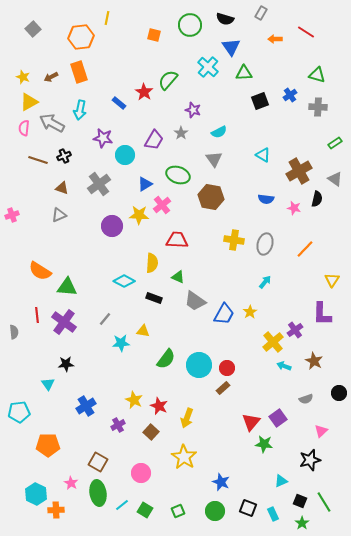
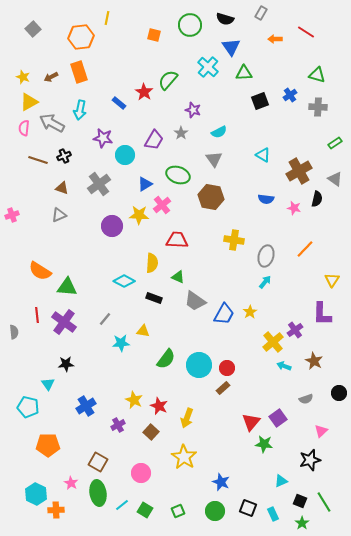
gray ellipse at (265, 244): moved 1 px right, 12 px down
cyan pentagon at (19, 412): moved 9 px right, 5 px up; rotated 20 degrees clockwise
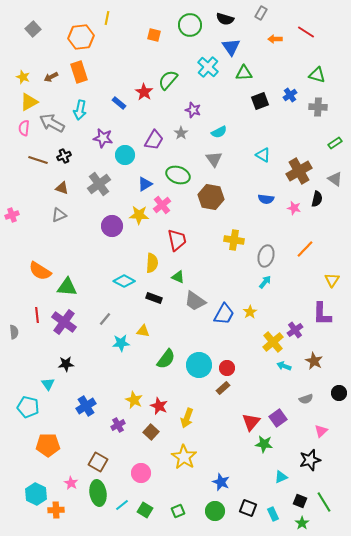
red trapezoid at (177, 240): rotated 75 degrees clockwise
cyan triangle at (281, 481): moved 4 px up
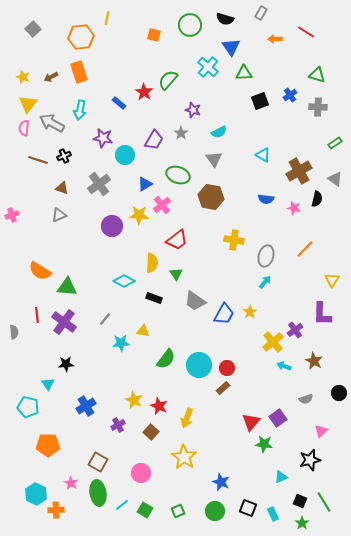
yellow triangle at (29, 102): moved 1 px left, 2 px down; rotated 24 degrees counterclockwise
red trapezoid at (177, 240): rotated 65 degrees clockwise
green triangle at (178, 277): moved 2 px left, 3 px up; rotated 32 degrees clockwise
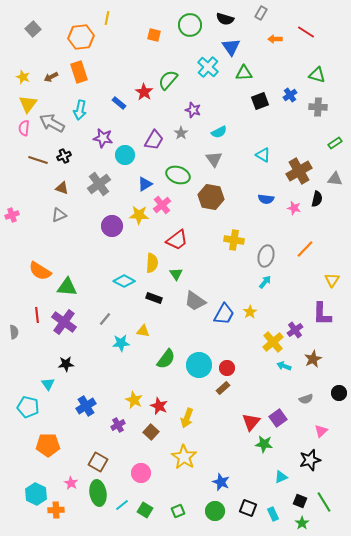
gray triangle at (335, 179): rotated 28 degrees counterclockwise
brown star at (314, 361): moved 1 px left, 2 px up; rotated 18 degrees clockwise
